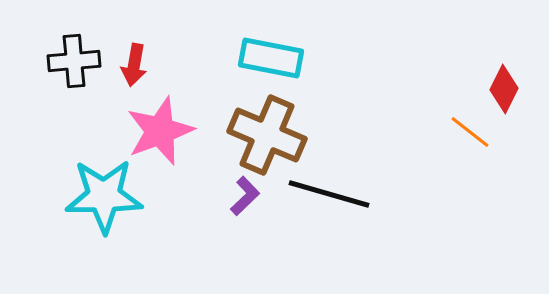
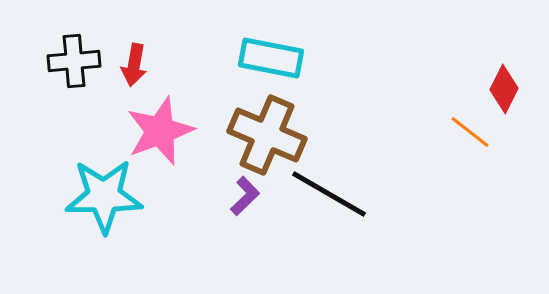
black line: rotated 14 degrees clockwise
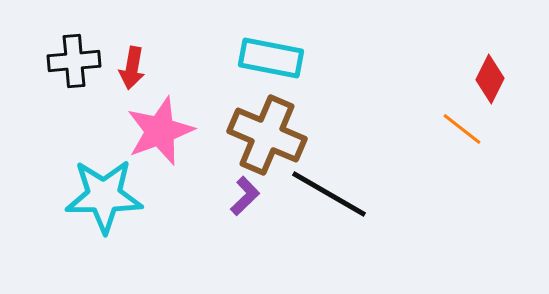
red arrow: moved 2 px left, 3 px down
red diamond: moved 14 px left, 10 px up
orange line: moved 8 px left, 3 px up
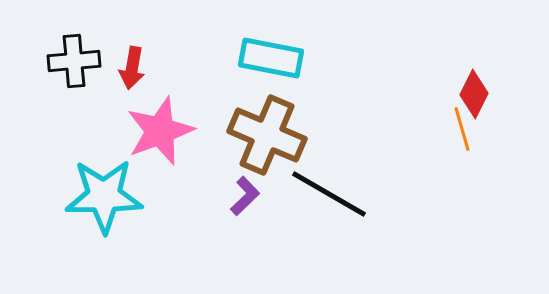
red diamond: moved 16 px left, 15 px down
orange line: rotated 36 degrees clockwise
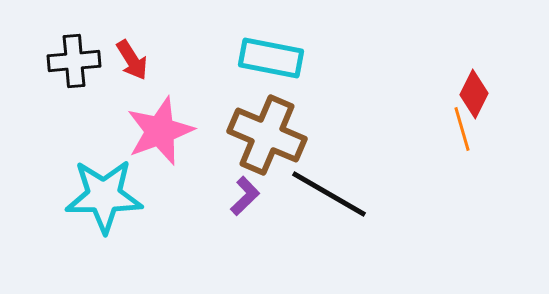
red arrow: moved 8 px up; rotated 42 degrees counterclockwise
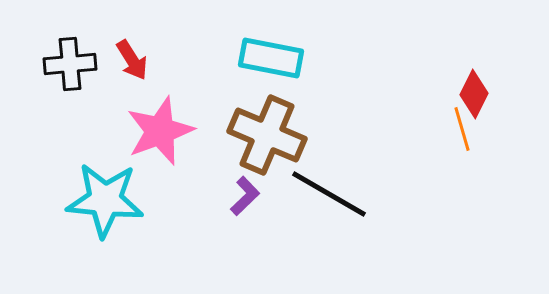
black cross: moved 4 px left, 3 px down
cyan star: moved 1 px right, 4 px down; rotated 6 degrees clockwise
